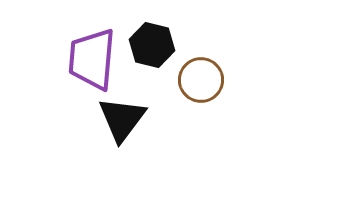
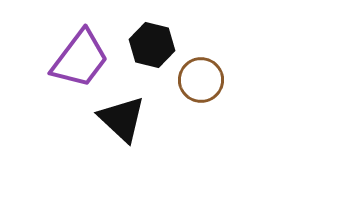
purple trapezoid: moved 12 px left; rotated 148 degrees counterclockwise
black triangle: rotated 24 degrees counterclockwise
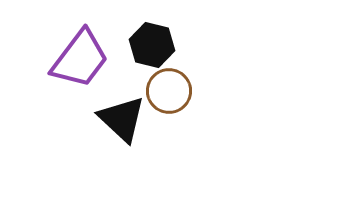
brown circle: moved 32 px left, 11 px down
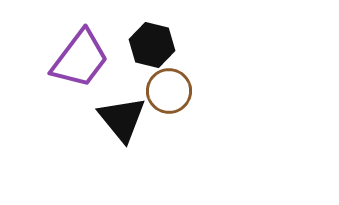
black triangle: rotated 8 degrees clockwise
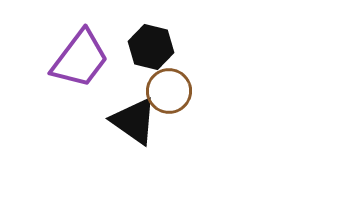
black hexagon: moved 1 px left, 2 px down
black triangle: moved 12 px right, 2 px down; rotated 16 degrees counterclockwise
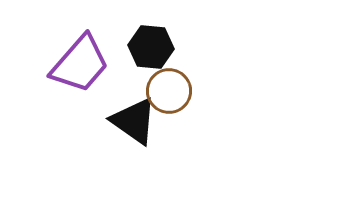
black hexagon: rotated 9 degrees counterclockwise
purple trapezoid: moved 5 px down; rotated 4 degrees clockwise
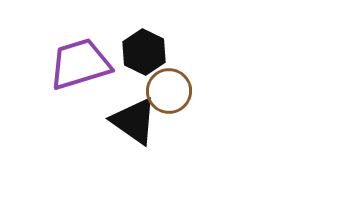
black hexagon: moved 7 px left, 5 px down; rotated 21 degrees clockwise
purple trapezoid: rotated 148 degrees counterclockwise
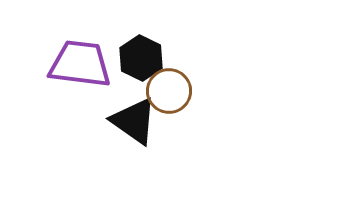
black hexagon: moved 3 px left, 6 px down
purple trapezoid: rotated 24 degrees clockwise
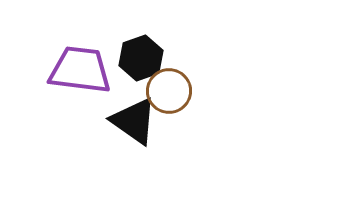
black hexagon: rotated 15 degrees clockwise
purple trapezoid: moved 6 px down
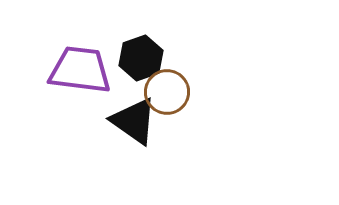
brown circle: moved 2 px left, 1 px down
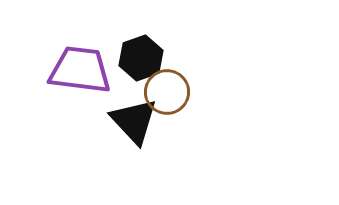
black triangle: rotated 12 degrees clockwise
